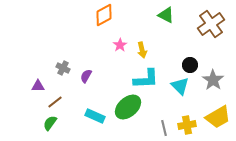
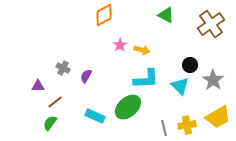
yellow arrow: rotated 63 degrees counterclockwise
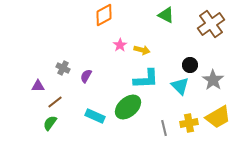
yellow cross: moved 2 px right, 2 px up
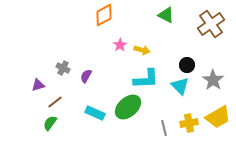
black circle: moved 3 px left
purple triangle: moved 1 px up; rotated 16 degrees counterclockwise
cyan rectangle: moved 3 px up
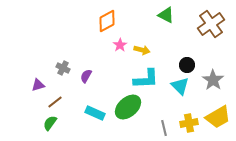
orange diamond: moved 3 px right, 6 px down
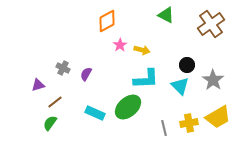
purple semicircle: moved 2 px up
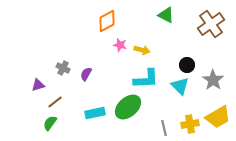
pink star: rotated 24 degrees counterclockwise
cyan rectangle: rotated 36 degrees counterclockwise
yellow cross: moved 1 px right, 1 px down
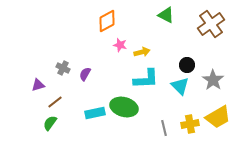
yellow arrow: moved 2 px down; rotated 28 degrees counterclockwise
purple semicircle: moved 1 px left
green ellipse: moved 4 px left; rotated 56 degrees clockwise
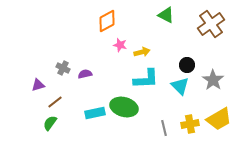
purple semicircle: rotated 48 degrees clockwise
yellow trapezoid: moved 1 px right, 2 px down
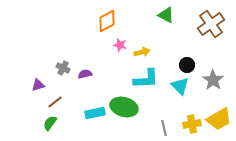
yellow cross: moved 2 px right
